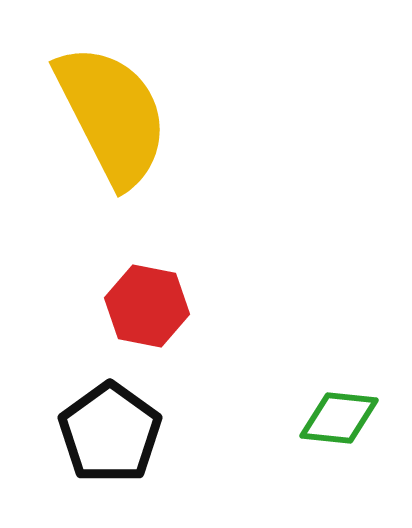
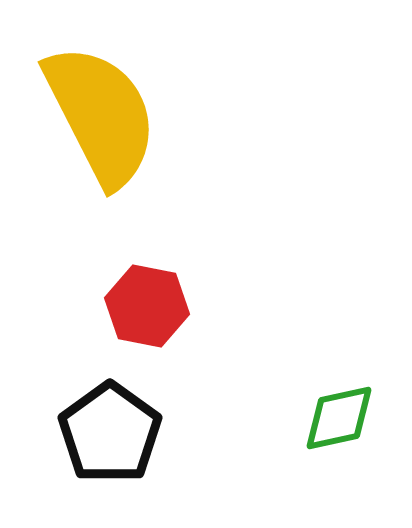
yellow semicircle: moved 11 px left
green diamond: rotated 18 degrees counterclockwise
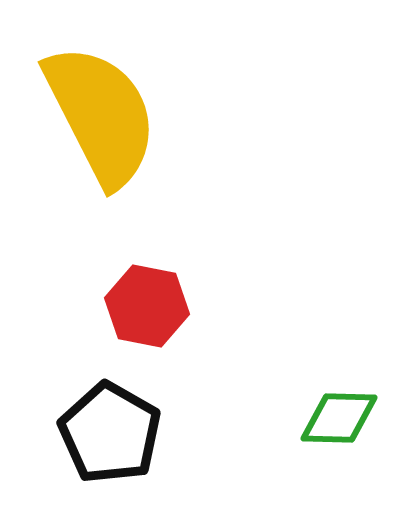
green diamond: rotated 14 degrees clockwise
black pentagon: rotated 6 degrees counterclockwise
